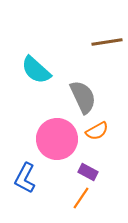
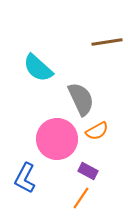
cyan semicircle: moved 2 px right, 2 px up
gray semicircle: moved 2 px left, 2 px down
purple rectangle: moved 1 px up
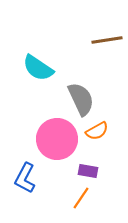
brown line: moved 2 px up
cyan semicircle: rotated 8 degrees counterclockwise
purple rectangle: rotated 18 degrees counterclockwise
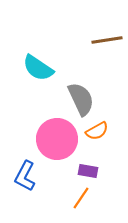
blue L-shape: moved 2 px up
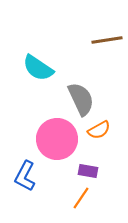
orange semicircle: moved 2 px right, 1 px up
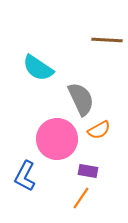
brown line: rotated 12 degrees clockwise
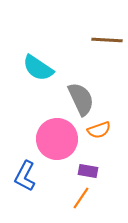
orange semicircle: rotated 10 degrees clockwise
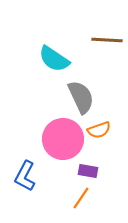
cyan semicircle: moved 16 px right, 9 px up
gray semicircle: moved 2 px up
pink circle: moved 6 px right
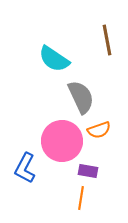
brown line: rotated 76 degrees clockwise
pink circle: moved 1 px left, 2 px down
blue L-shape: moved 8 px up
orange line: rotated 25 degrees counterclockwise
